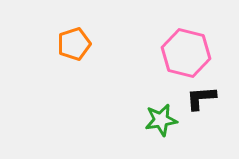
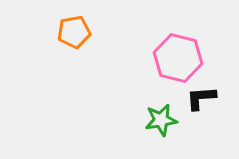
orange pentagon: moved 12 px up; rotated 8 degrees clockwise
pink hexagon: moved 8 px left, 5 px down
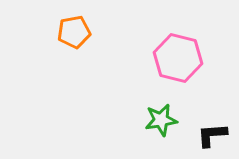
black L-shape: moved 11 px right, 37 px down
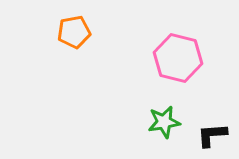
green star: moved 3 px right, 2 px down
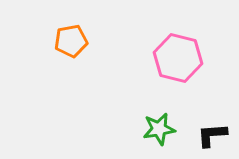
orange pentagon: moved 3 px left, 9 px down
green star: moved 5 px left, 7 px down
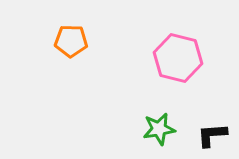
orange pentagon: rotated 12 degrees clockwise
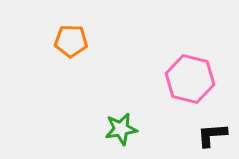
pink hexagon: moved 12 px right, 21 px down
green star: moved 38 px left
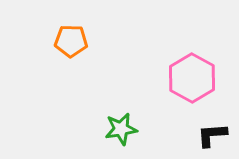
pink hexagon: moved 2 px right, 1 px up; rotated 15 degrees clockwise
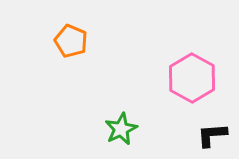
orange pentagon: rotated 20 degrees clockwise
green star: rotated 16 degrees counterclockwise
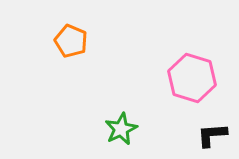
pink hexagon: rotated 12 degrees counterclockwise
